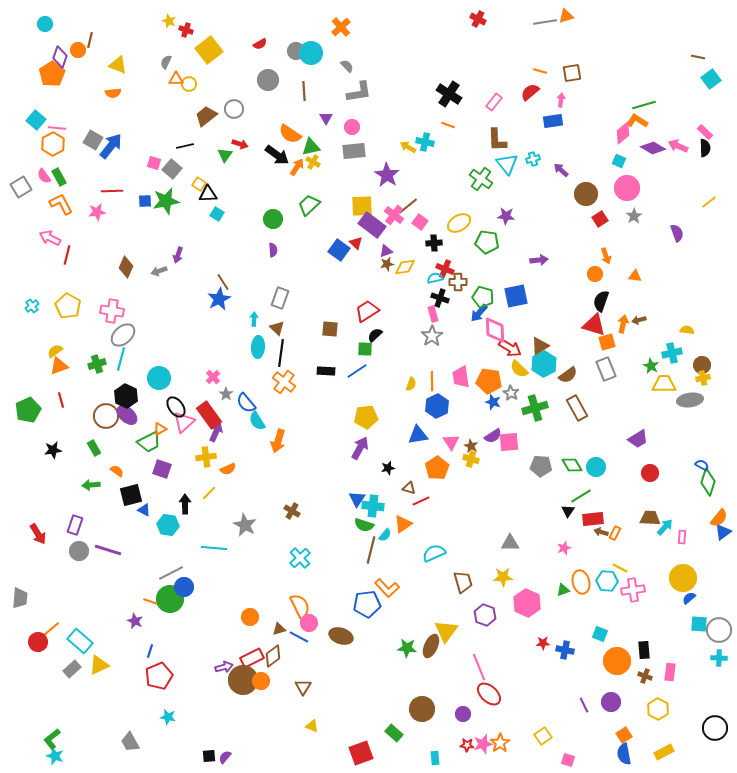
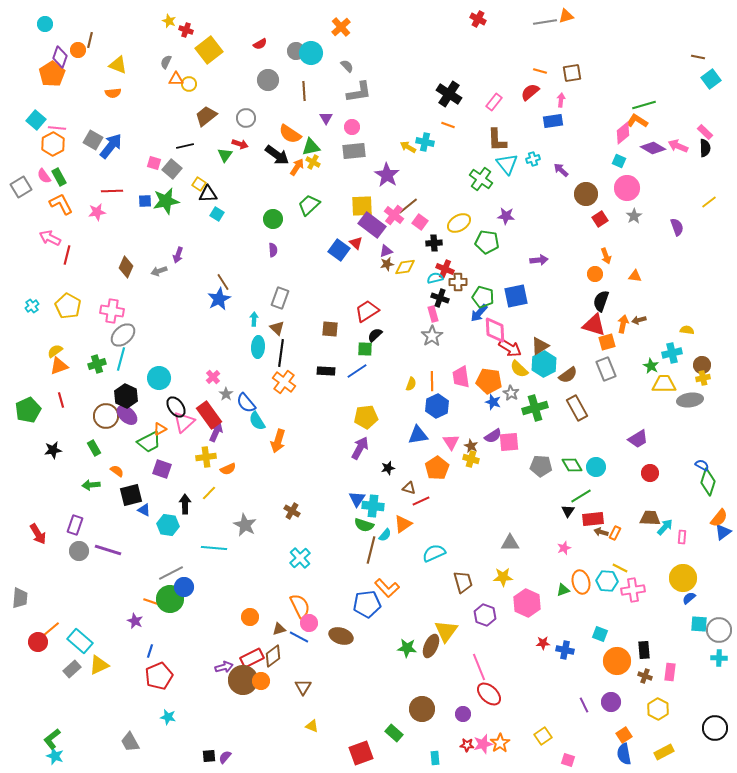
gray circle at (234, 109): moved 12 px right, 9 px down
purple semicircle at (677, 233): moved 6 px up
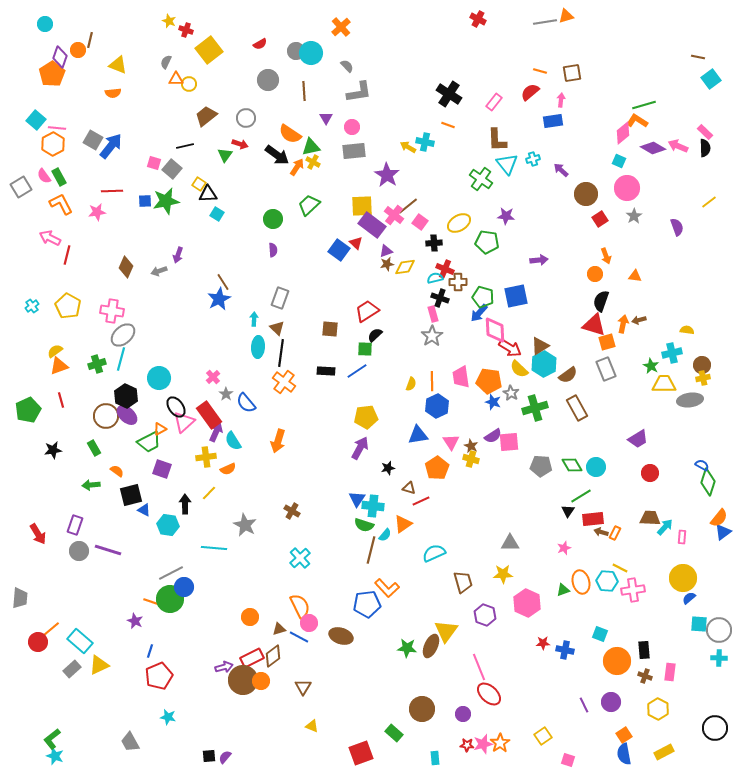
cyan semicircle at (257, 421): moved 24 px left, 20 px down
yellow star at (503, 577): moved 3 px up
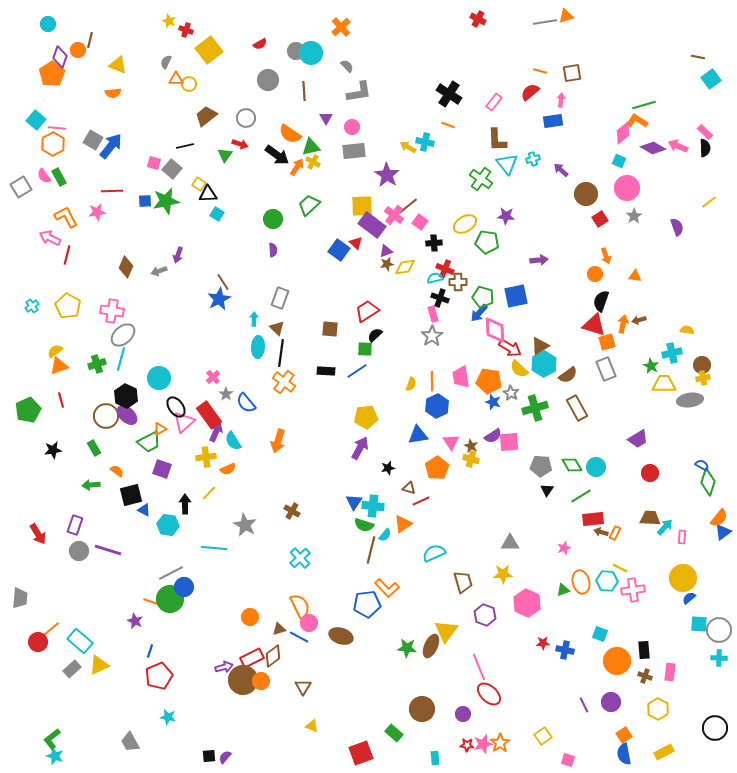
cyan circle at (45, 24): moved 3 px right
orange L-shape at (61, 204): moved 5 px right, 13 px down
yellow ellipse at (459, 223): moved 6 px right, 1 px down
blue triangle at (357, 499): moved 3 px left, 3 px down
black triangle at (568, 511): moved 21 px left, 21 px up
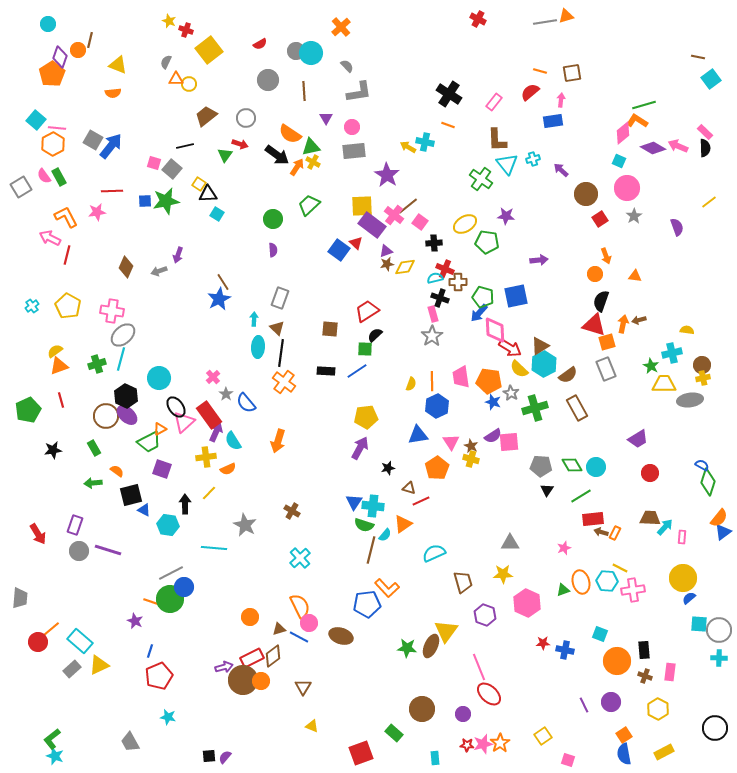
green arrow at (91, 485): moved 2 px right, 2 px up
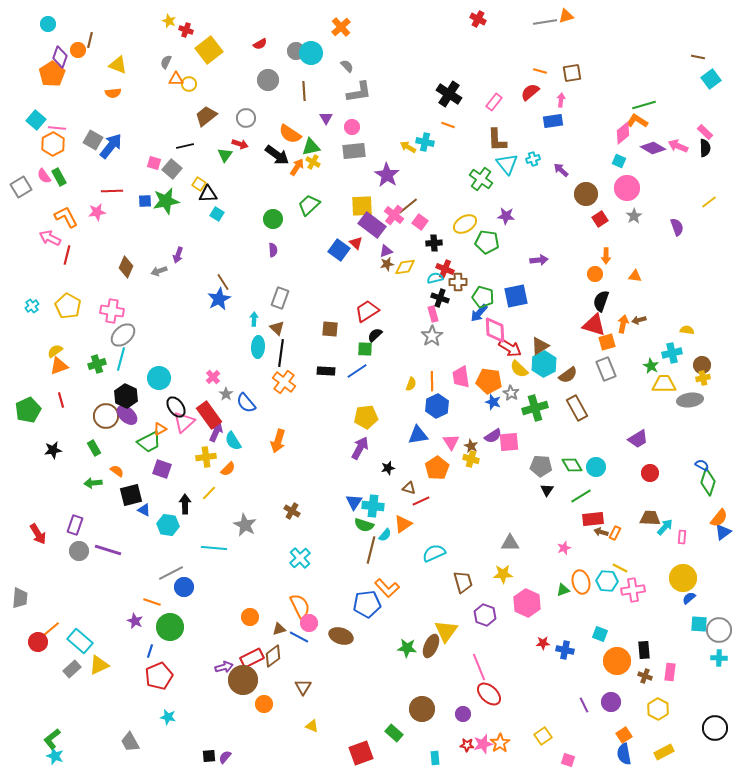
orange arrow at (606, 256): rotated 21 degrees clockwise
orange semicircle at (228, 469): rotated 21 degrees counterclockwise
green circle at (170, 599): moved 28 px down
orange circle at (261, 681): moved 3 px right, 23 px down
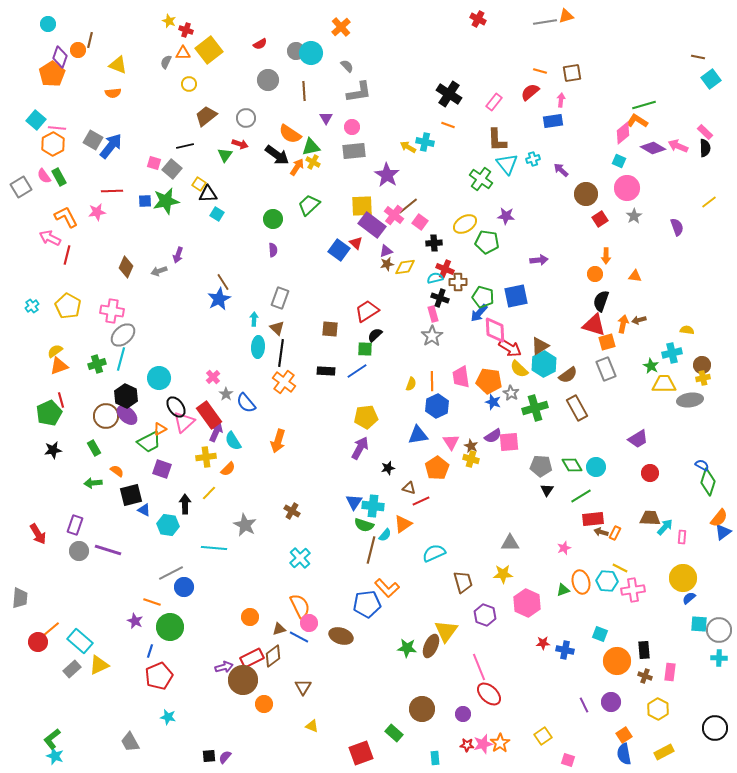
orange triangle at (176, 79): moved 7 px right, 26 px up
green pentagon at (28, 410): moved 21 px right, 3 px down
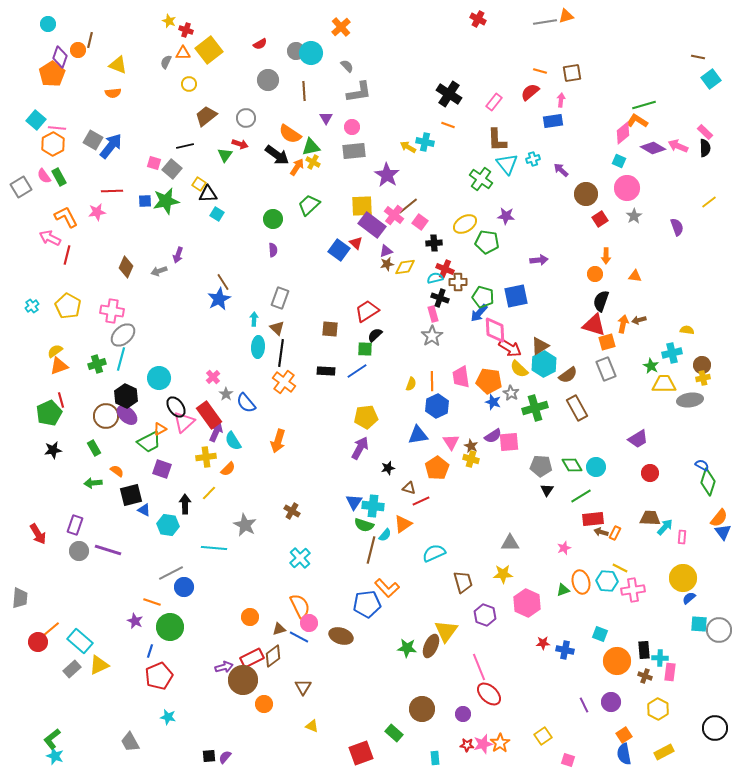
blue triangle at (723, 532): rotated 30 degrees counterclockwise
cyan cross at (719, 658): moved 59 px left
